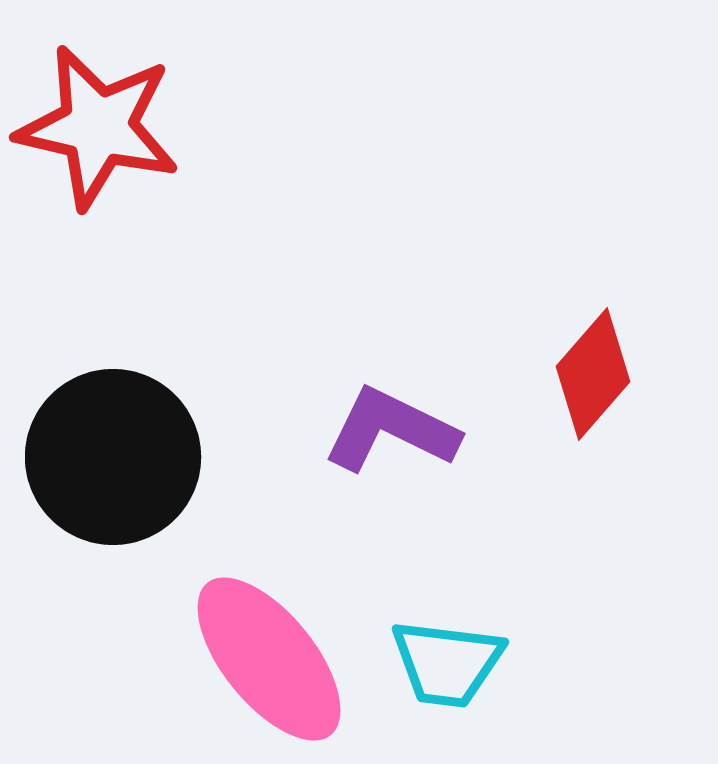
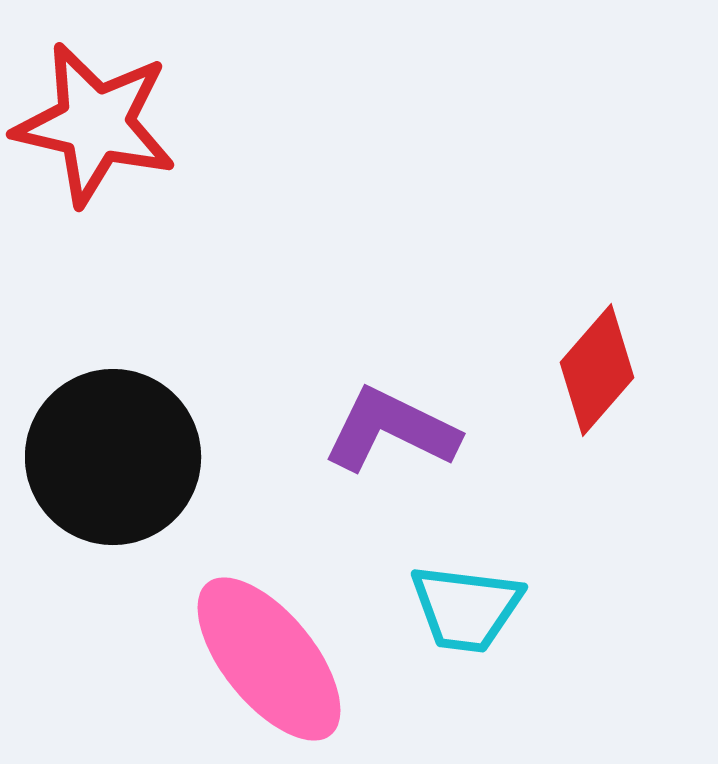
red star: moved 3 px left, 3 px up
red diamond: moved 4 px right, 4 px up
cyan trapezoid: moved 19 px right, 55 px up
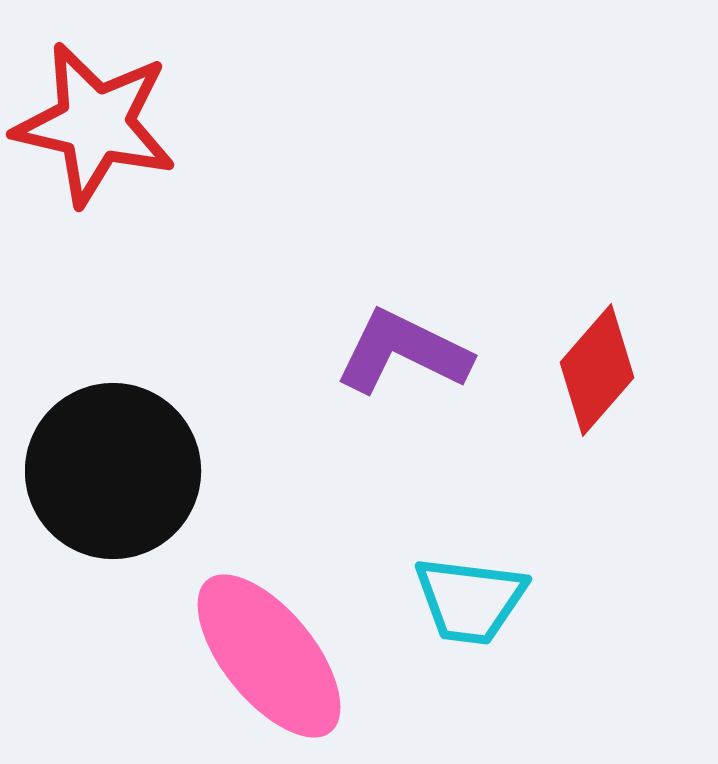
purple L-shape: moved 12 px right, 78 px up
black circle: moved 14 px down
cyan trapezoid: moved 4 px right, 8 px up
pink ellipse: moved 3 px up
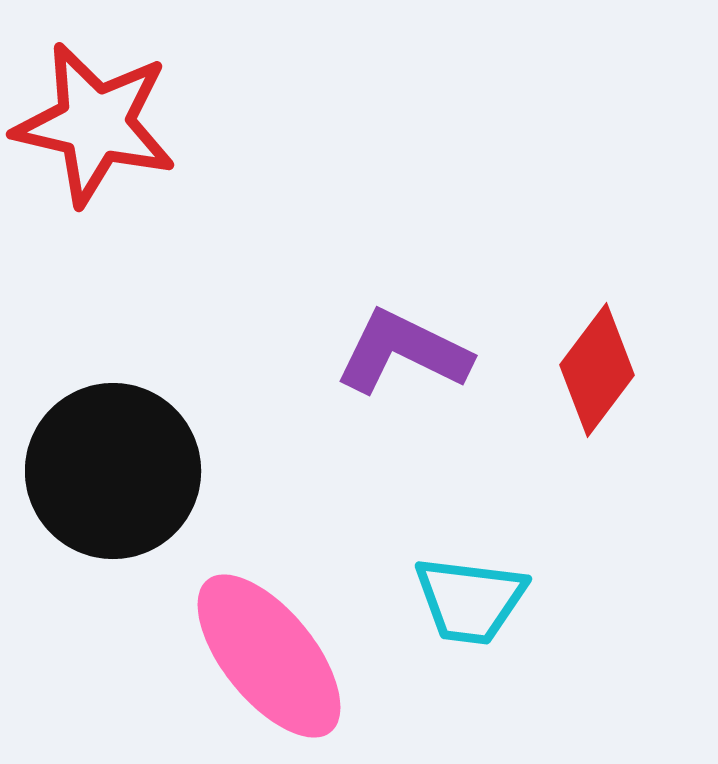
red diamond: rotated 4 degrees counterclockwise
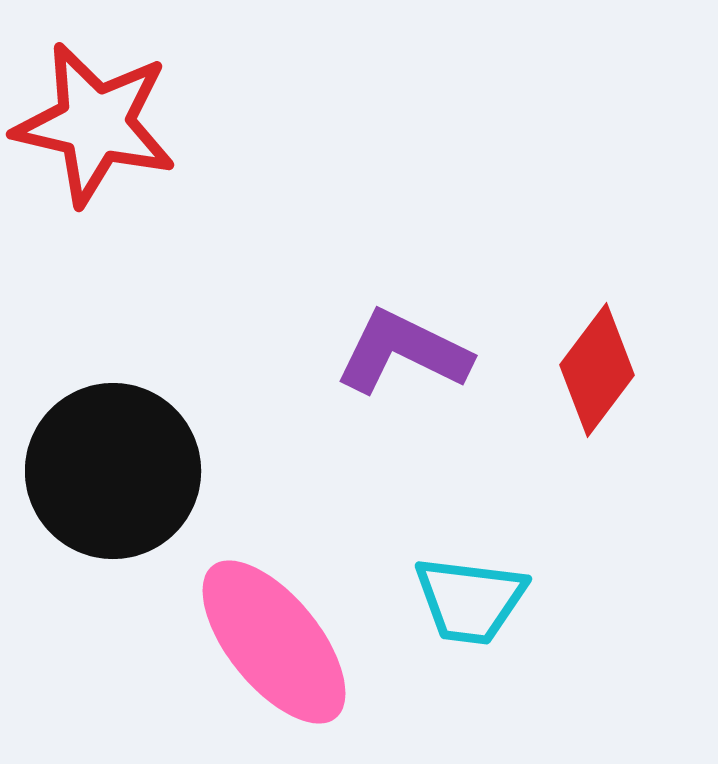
pink ellipse: moved 5 px right, 14 px up
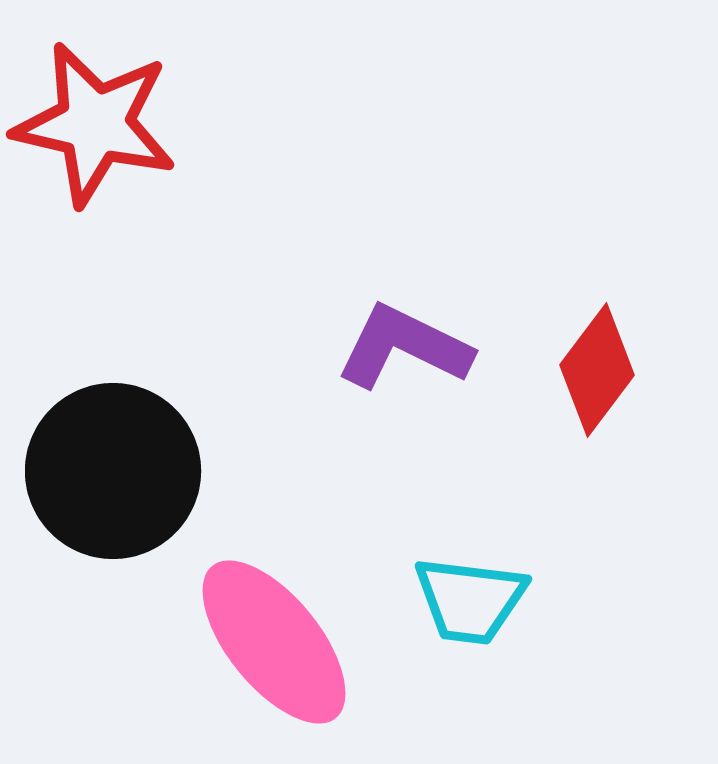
purple L-shape: moved 1 px right, 5 px up
